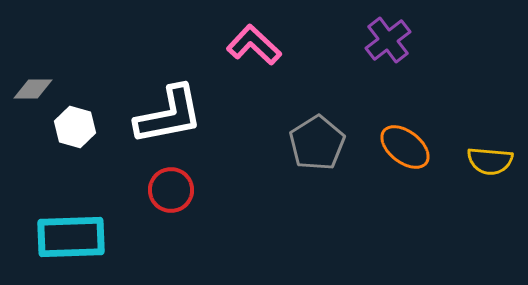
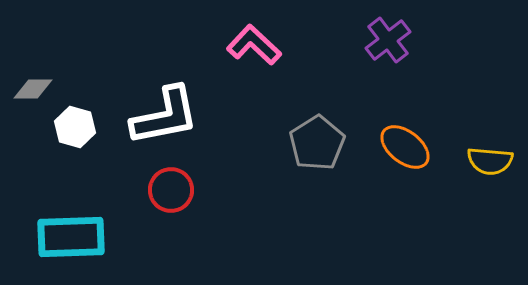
white L-shape: moved 4 px left, 1 px down
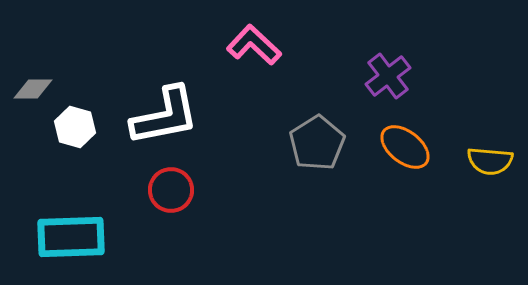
purple cross: moved 36 px down
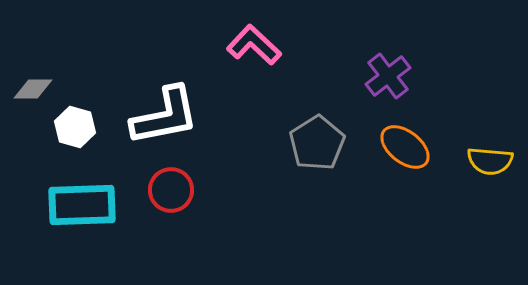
cyan rectangle: moved 11 px right, 32 px up
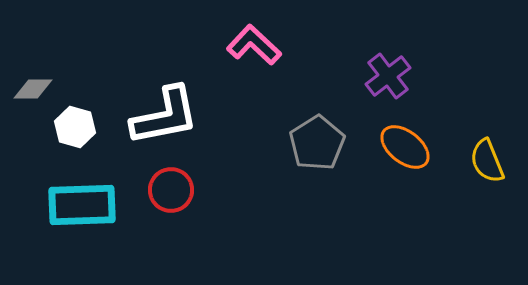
yellow semicircle: moved 3 px left; rotated 63 degrees clockwise
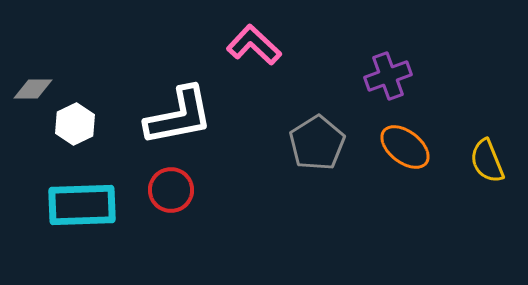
purple cross: rotated 18 degrees clockwise
white L-shape: moved 14 px right
white hexagon: moved 3 px up; rotated 18 degrees clockwise
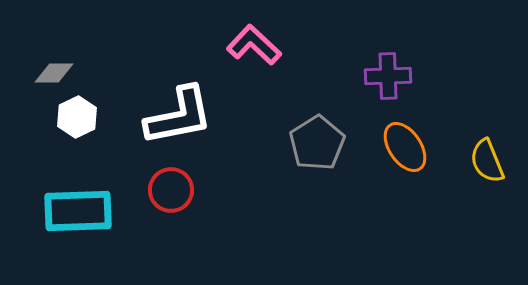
purple cross: rotated 18 degrees clockwise
gray diamond: moved 21 px right, 16 px up
white hexagon: moved 2 px right, 7 px up
orange ellipse: rotated 18 degrees clockwise
cyan rectangle: moved 4 px left, 6 px down
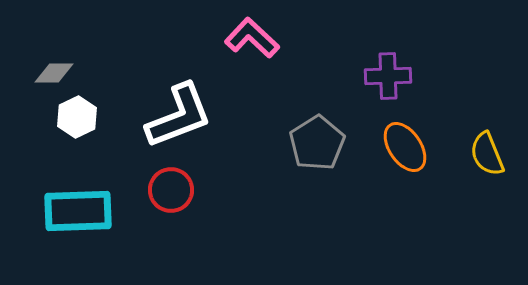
pink L-shape: moved 2 px left, 7 px up
white L-shape: rotated 10 degrees counterclockwise
yellow semicircle: moved 7 px up
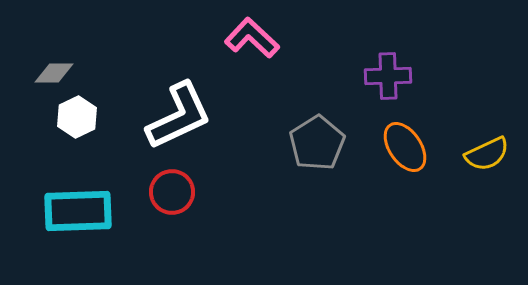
white L-shape: rotated 4 degrees counterclockwise
yellow semicircle: rotated 93 degrees counterclockwise
red circle: moved 1 px right, 2 px down
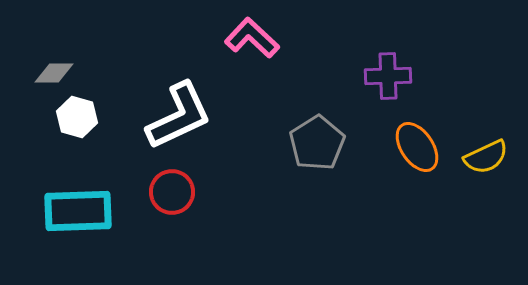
white hexagon: rotated 18 degrees counterclockwise
orange ellipse: moved 12 px right
yellow semicircle: moved 1 px left, 3 px down
